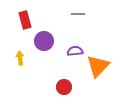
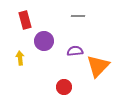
gray line: moved 2 px down
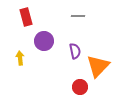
red rectangle: moved 1 px right, 3 px up
purple semicircle: rotated 84 degrees clockwise
red circle: moved 16 px right
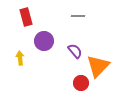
purple semicircle: rotated 28 degrees counterclockwise
red circle: moved 1 px right, 4 px up
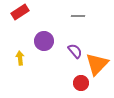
red rectangle: moved 6 px left, 5 px up; rotated 72 degrees clockwise
orange triangle: moved 1 px left, 2 px up
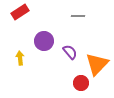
purple semicircle: moved 5 px left, 1 px down
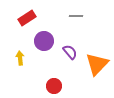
red rectangle: moved 7 px right, 6 px down
gray line: moved 2 px left
red circle: moved 27 px left, 3 px down
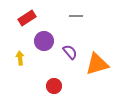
orange triangle: rotated 30 degrees clockwise
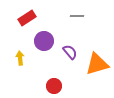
gray line: moved 1 px right
